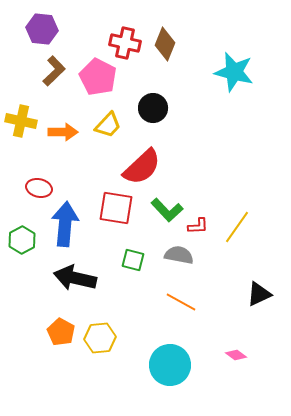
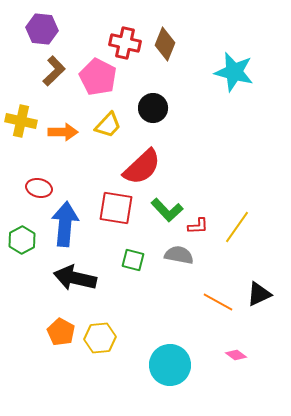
orange line: moved 37 px right
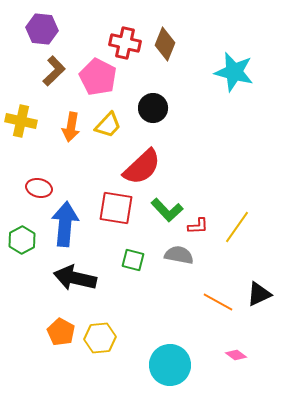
orange arrow: moved 8 px right, 5 px up; rotated 100 degrees clockwise
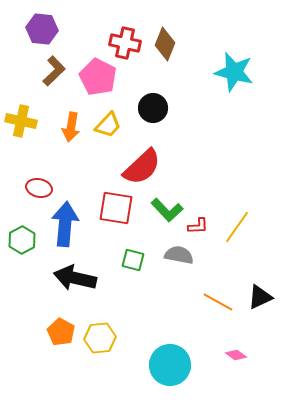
black triangle: moved 1 px right, 3 px down
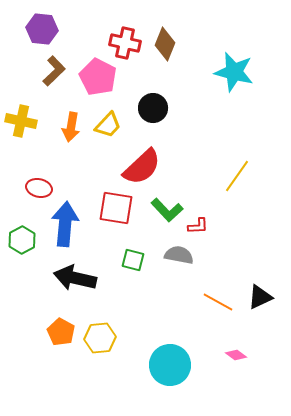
yellow line: moved 51 px up
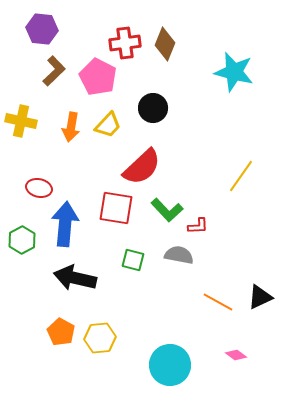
red cross: rotated 20 degrees counterclockwise
yellow line: moved 4 px right
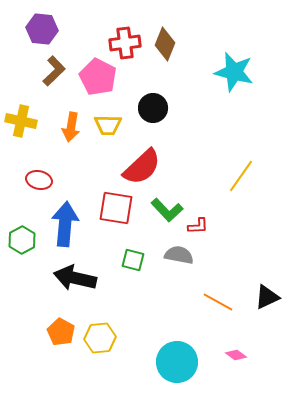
yellow trapezoid: rotated 48 degrees clockwise
red ellipse: moved 8 px up
black triangle: moved 7 px right
cyan circle: moved 7 px right, 3 px up
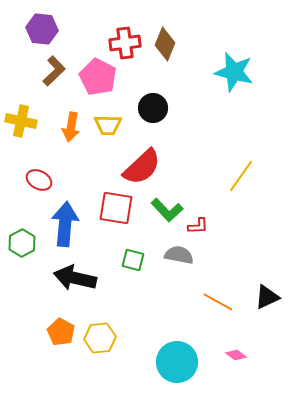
red ellipse: rotated 15 degrees clockwise
green hexagon: moved 3 px down
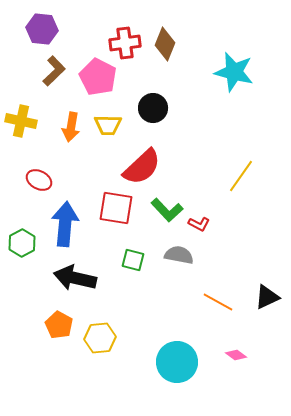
red L-shape: moved 1 px right, 2 px up; rotated 30 degrees clockwise
orange pentagon: moved 2 px left, 7 px up
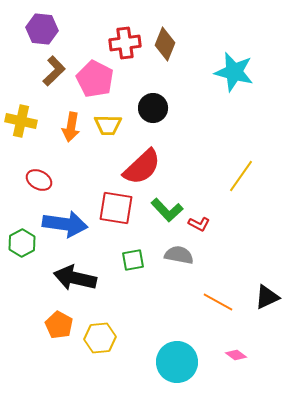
pink pentagon: moved 3 px left, 2 px down
blue arrow: rotated 93 degrees clockwise
green square: rotated 25 degrees counterclockwise
